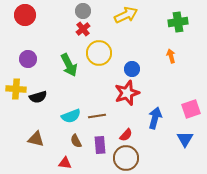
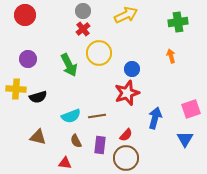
brown triangle: moved 2 px right, 2 px up
purple rectangle: rotated 12 degrees clockwise
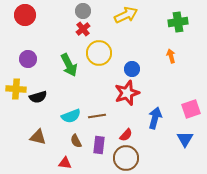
purple rectangle: moved 1 px left
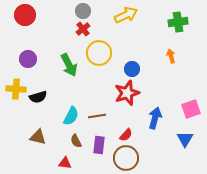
cyan semicircle: rotated 42 degrees counterclockwise
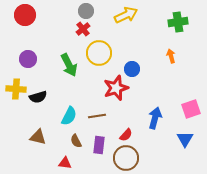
gray circle: moved 3 px right
red star: moved 11 px left, 5 px up
cyan semicircle: moved 2 px left
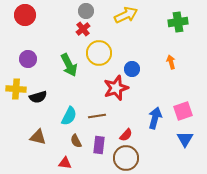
orange arrow: moved 6 px down
pink square: moved 8 px left, 2 px down
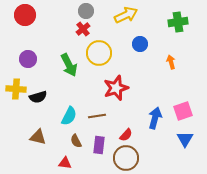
blue circle: moved 8 px right, 25 px up
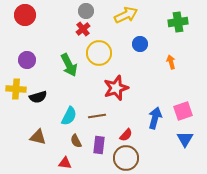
purple circle: moved 1 px left, 1 px down
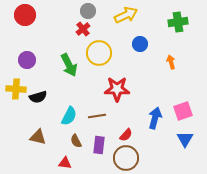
gray circle: moved 2 px right
red star: moved 1 px right, 1 px down; rotated 20 degrees clockwise
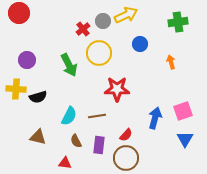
gray circle: moved 15 px right, 10 px down
red circle: moved 6 px left, 2 px up
